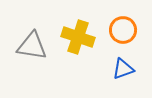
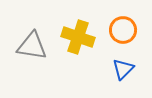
blue triangle: rotated 25 degrees counterclockwise
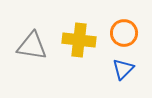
orange circle: moved 1 px right, 3 px down
yellow cross: moved 1 px right, 3 px down; rotated 12 degrees counterclockwise
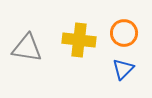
gray triangle: moved 5 px left, 2 px down
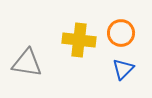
orange circle: moved 3 px left
gray triangle: moved 15 px down
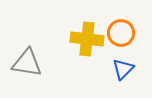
yellow cross: moved 8 px right, 1 px up
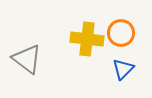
gray triangle: moved 4 px up; rotated 28 degrees clockwise
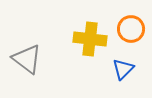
orange circle: moved 10 px right, 4 px up
yellow cross: moved 3 px right
